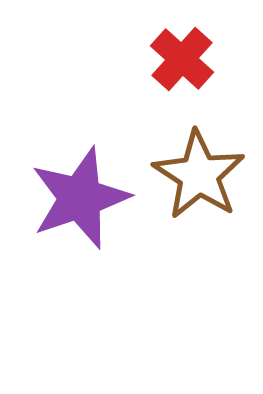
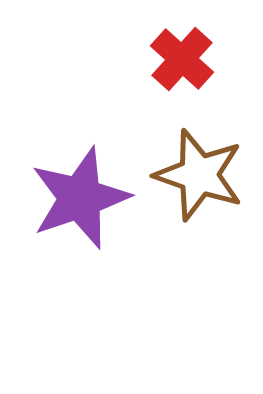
brown star: rotated 14 degrees counterclockwise
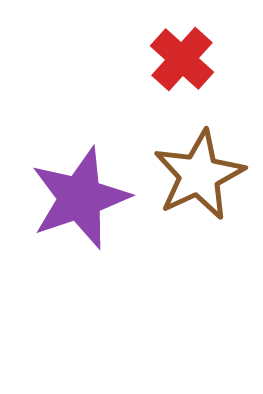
brown star: rotated 28 degrees clockwise
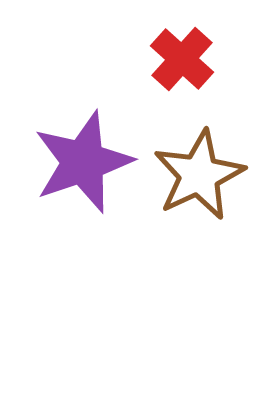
purple star: moved 3 px right, 36 px up
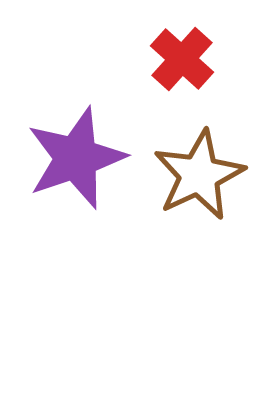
purple star: moved 7 px left, 4 px up
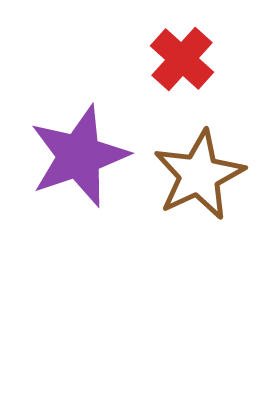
purple star: moved 3 px right, 2 px up
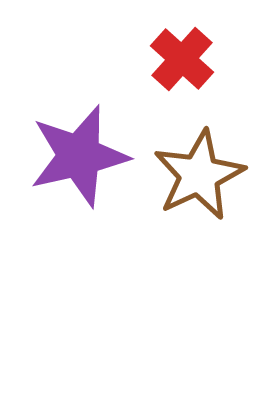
purple star: rotated 6 degrees clockwise
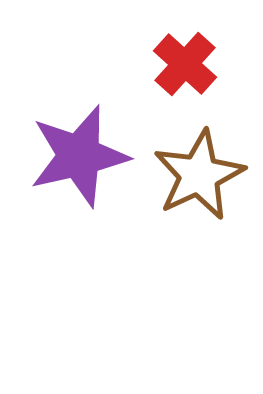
red cross: moved 3 px right, 5 px down
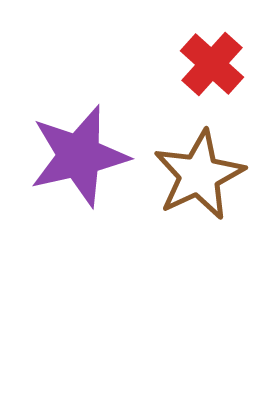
red cross: moved 27 px right
